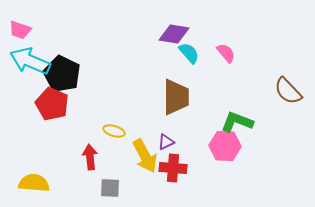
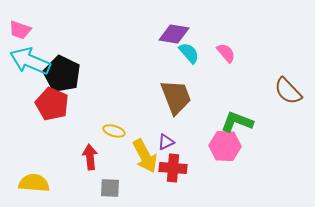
brown trapezoid: rotated 21 degrees counterclockwise
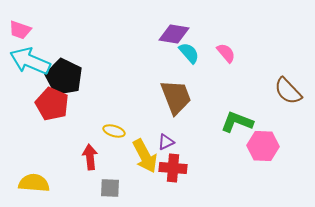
black pentagon: moved 2 px right, 3 px down
pink hexagon: moved 38 px right
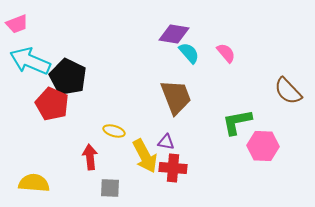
pink trapezoid: moved 3 px left, 6 px up; rotated 40 degrees counterclockwise
black pentagon: moved 4 px right
green L-shape: rotated 32 degrees counterclockwise
purple triangle: rotated 36 degrees clockwise
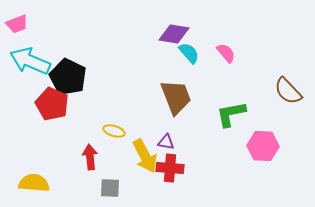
green L-shape: moved 6 px left, 8 px up
red cross: moved 3 px left
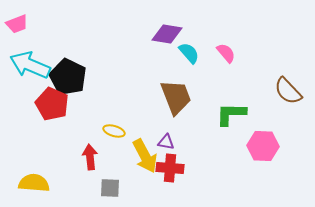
purple diamond: moved 7 px left
cyan arrow: moved 4 px down
green L-shape: rotated 12 degrees clockwise
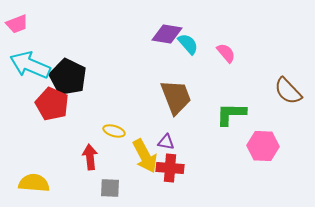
cyan semicircle: moved 1 px left, 9 px up
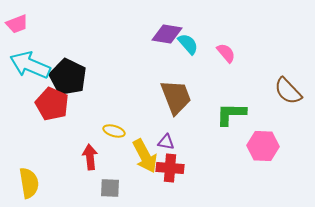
yellow semicircle: moved 5 px left; rotated 76 degrees clockwise
